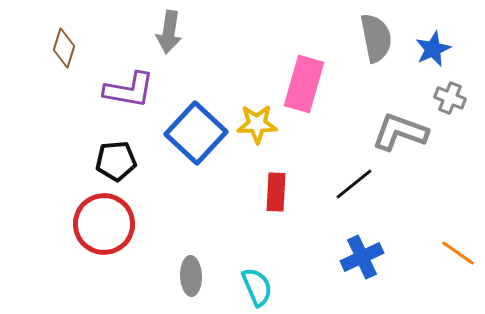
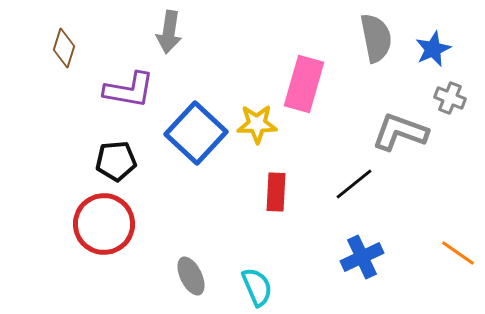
gray ellipse: rotated 24 degrees counterclockwise
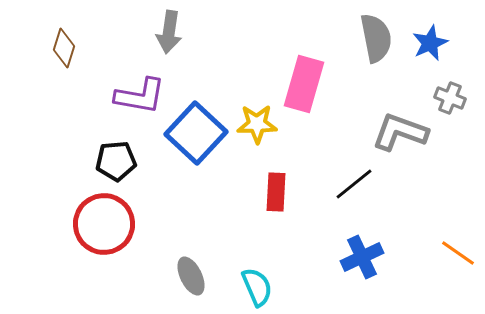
blue star: moved 3 px left, 6 px up
purple L-shape: moved 11 px right, 6 px down
